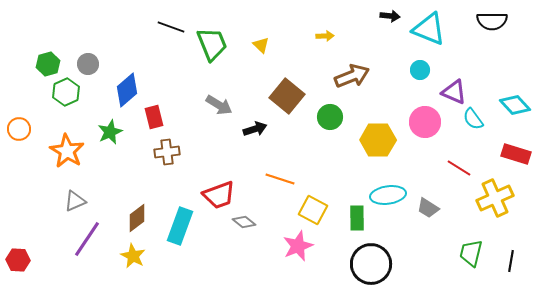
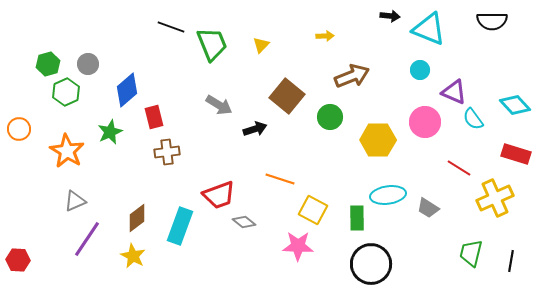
yellow triangle at (261, 45): rotated 30 degrees clockwise
pink star at (298, 246): rotated 24 degrees clockwise
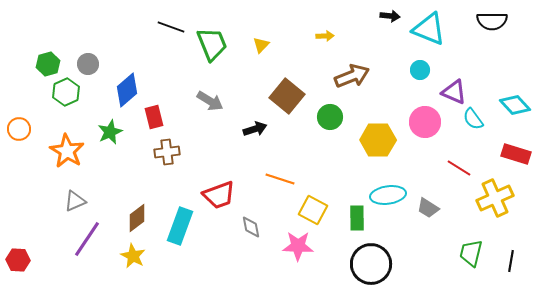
gray arrow at (219, 105): moved 9 px left, 4 px up
gray diamond at (244, 222): moved 7 px right, 5 px down; rotated 40 degrees clockwise
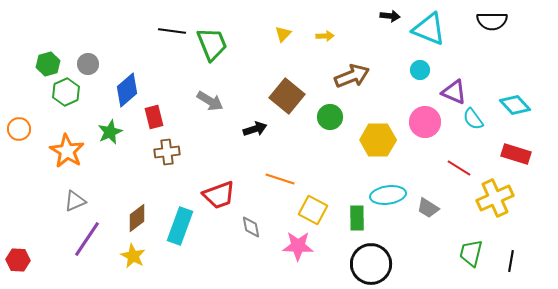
black line at (171, 27): moved 1 px right, 4 px down; rotated 12 degrees counterclockwise
yellow triangle at (261, 45): moved 22 px right, 11 px up
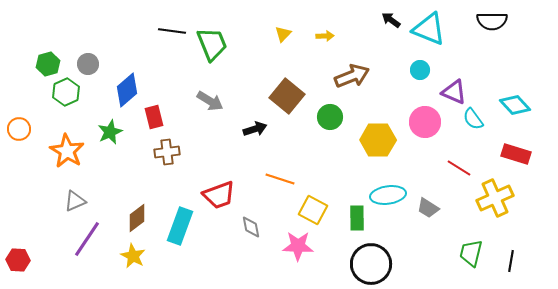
black arrow at (390, 16): moved 1 px right, 4 px down; rotated 150 degrees counterclockwise
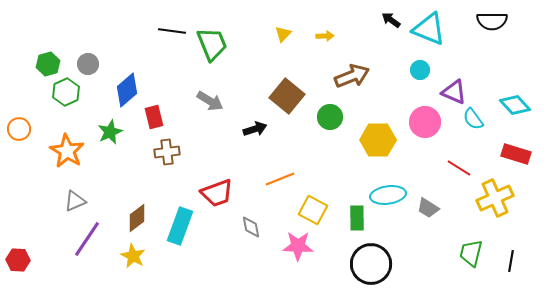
orange line at (280, 179): rotated 40 degrees counterclockwise
red trapezoid at (219, 195): moved 2 px left, 2 px up
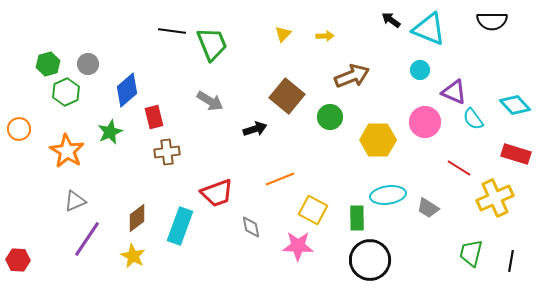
black circle at (371, 264): moved 1 px left, 4 px up
